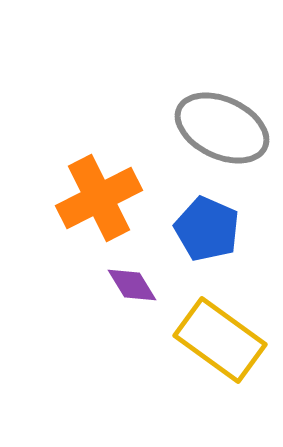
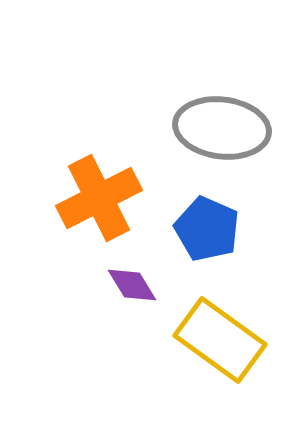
gray ellipse: rotated 18 degrees counterclockwise
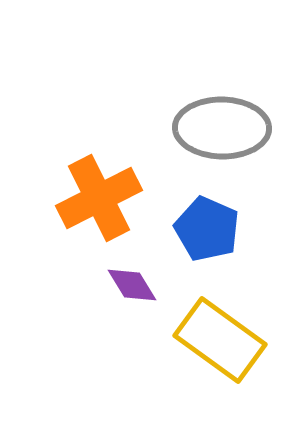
gray ellipse: rotated 6 degrees counterclockwise
